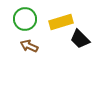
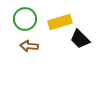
yellow rectangle: moved 1 px left
brown arrow: rotated 18 degrees counterclockwise
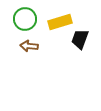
black trapezoid: rotated 65 degrees clockwise
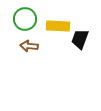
yellow rectangle: moved 2 px left, 4 px down; rotated 20 degrees clockwise
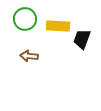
black trapezoid: moved 2 px right
brown arrow: moved 10 px down
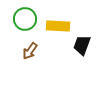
black trapezoid: moved 6 px down
brown arrow: moved 1 px right, 5 px up; rotated 60 degrees counterclockwise
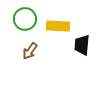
black trapezoid: rotated 15 degrees counterclockwise
